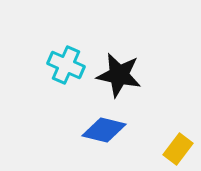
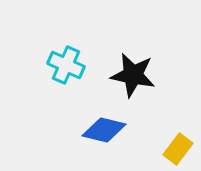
black star: moved 14 px right
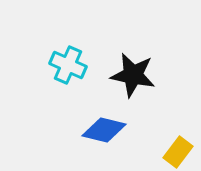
cyan cross: moved 2 px right
yellow rectangle: moved 3 px down
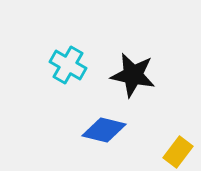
cyan cross: rotated 6 degrees clockwise
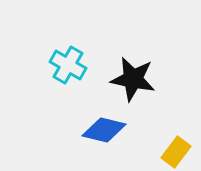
black star: moved 4 px down
yellow rectangle: moved 2 px left
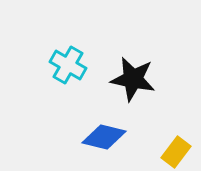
blue diamond: moved 7 px down
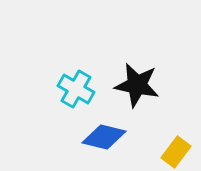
cyan cross: moved 8 px right, 24 px down
black star: moved 4 px right, 6 px down
